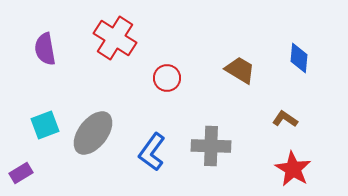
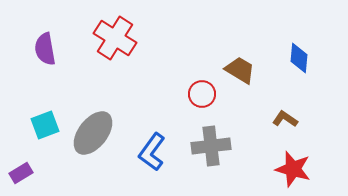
red circle: moved 35 px right, 16 px down
gray cross: rotated 9 degrees counterclockwise
red star: rotated 15 degrees counterclockwise
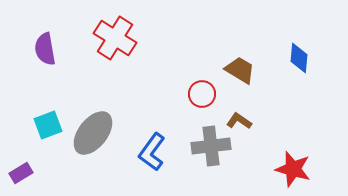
brown L-shape: moved 46 px left, 2 px down
cyan square: moved 3 px right
